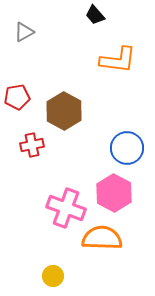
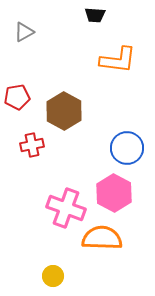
black trapezoid: rotated 45 degrees counterclockwise
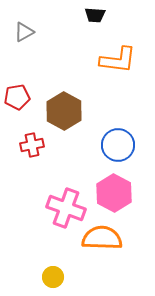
blue circle: moved 9 px left, 3 px up
yellow circle: moved 1 px down
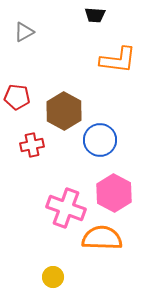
red pentagon: rotated 15 degrees clockwise
blue circle: moved 18 px left, 5 px up
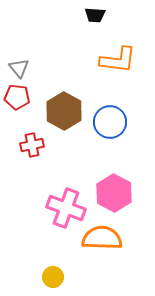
gray triangle: moved 5 px left, 36 px down; rotated 40 degrees counterclockwise
blue circle: moved 10 px right, 18 px up
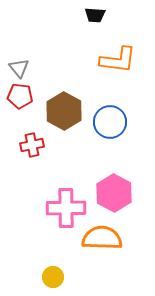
red pentagon: moved 3 px right, 1 px up
pink cross: rotated 21 degrees counterclockwise
